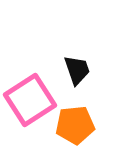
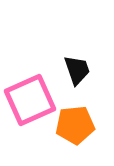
pink square: rotated 9 degrees clockwise
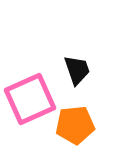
pink square: moved 1 px up
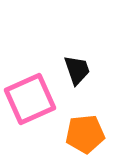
orange pentagon: moved 10 px right, 9 px down
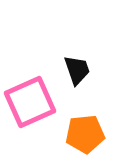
pink square: moved 3 px down
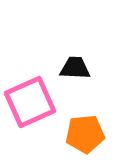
black trapezoid: moved 2 px left, 2 px up; rotated 68 degrees counterclockwise
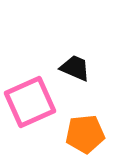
black trapezoid: rotated 20 degrees clockwise
